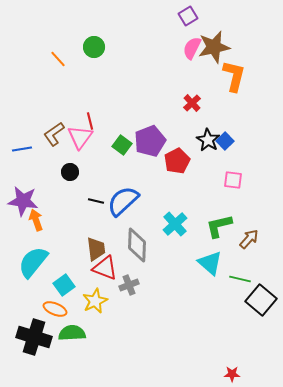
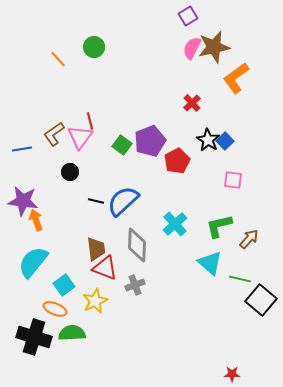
orange L-shape: moved 2 px right, 2 px down; rotated 140 degrees counterclockwise
gray cross: moved 6 px right
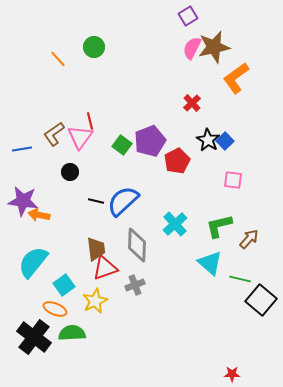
orange arrow: moved 3 px right, 5 px up; rotated 60 degrees counterclockwise
red triangle: rotated 40 degrees counterclockwise
black cross: rotated 20 degrees clockwise
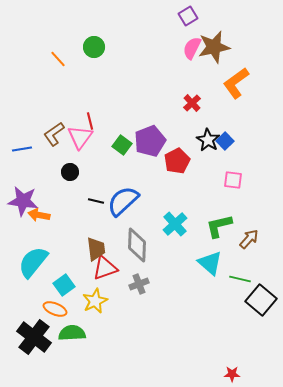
orange L-shape: moved 5 px down
gray cross: moved 4 px right, 1 px up
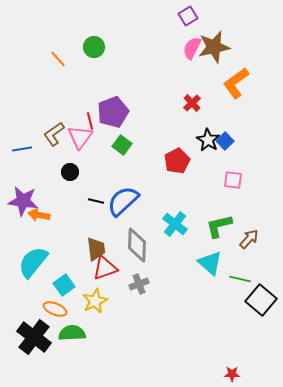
purple pentagon: moved 37 px left, 29 px up
cyan cross: rotated 10 degrees counterclockwise
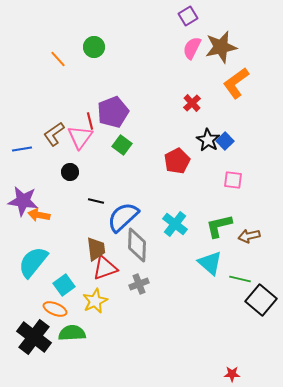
brown star: moved 7 px right
blue semicircle: moved 16 px down
brown arrow: moved 3 px up; rotated 145 degrees counterclockwise
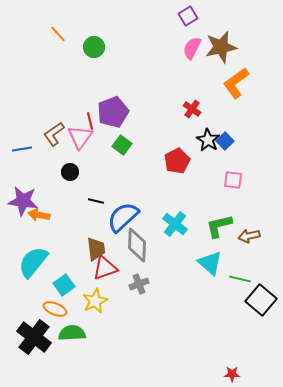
orange line: moved 25 px up
red cross: moved 6 px down; rotated 12 degrees counterclockwise
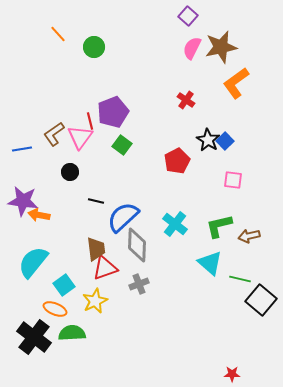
purple square: rotated 18 degrees counterclockwise
red cross: moved 6 px left, 9 px up
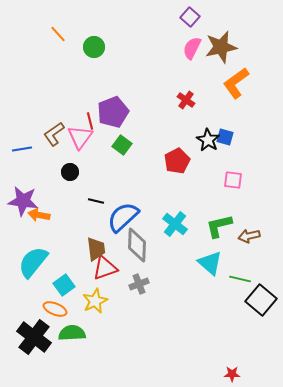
purple square: moved 2 px right, 1 px down
blue square: moved 4 px up; rotated 30 degrees counterclockwise
